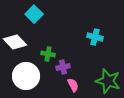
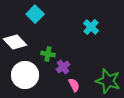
cyan square: moved 1 px right
cyan cross: moved 4 px left, 10 px up; rotated 28 degrees clockwise
purple cross: rotated 24 degrees counterclockwise
white circle: moved 1 px left, 1 px up
pink semicircle: moved 1 px right
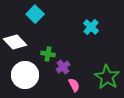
green star: moved 1 px left, 4 px up; rotated 15 degrees clockwise
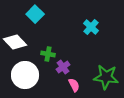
green star: moved 1 px left; rotated 25 degrees counterclockwise
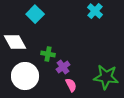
cyan cross: moved 4 px right, 16 px up
white diamond: rotated 15 degrees clockwise
white circle: moved 1 px down
pink semicircle: moved 3 px left
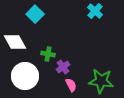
green star: moved 5 px left, 4 px down
